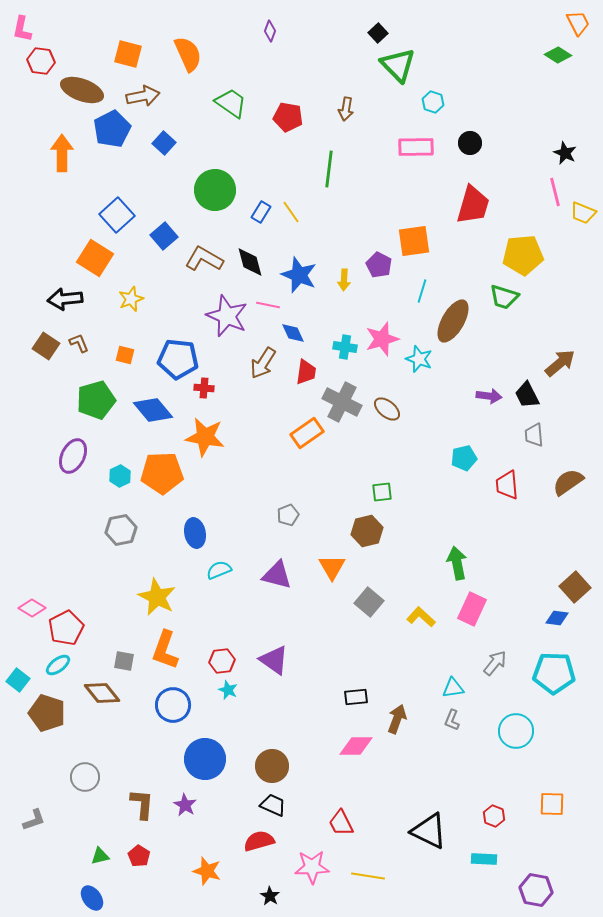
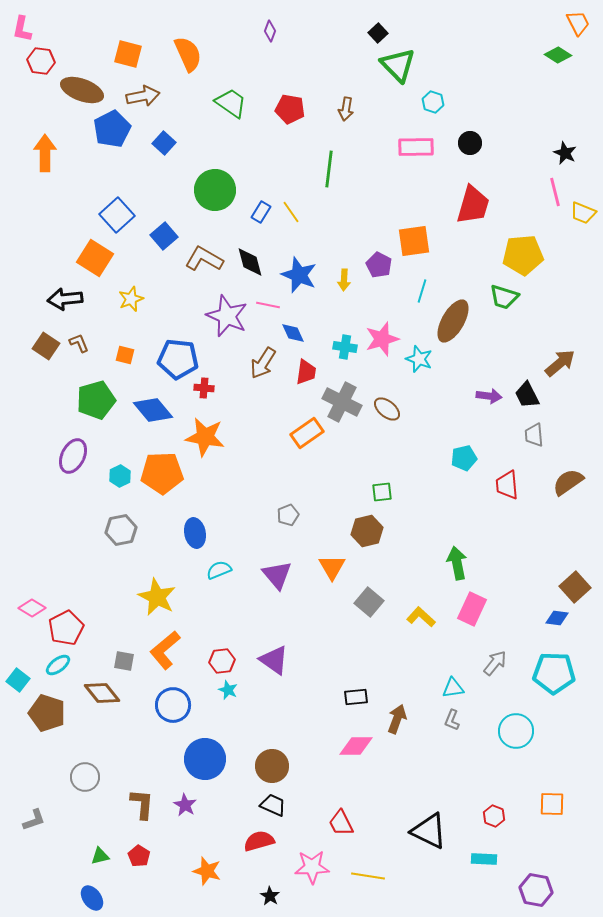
red pentagon at (288, 117): moved 2 px right, 8 px up
orange arrow at (62, 153): moved 17 px left
purple triangle at (277, 575): rotated 36 degrees clockwise
orange L-shape at (165, 650): rotated 30 degrees clockwise
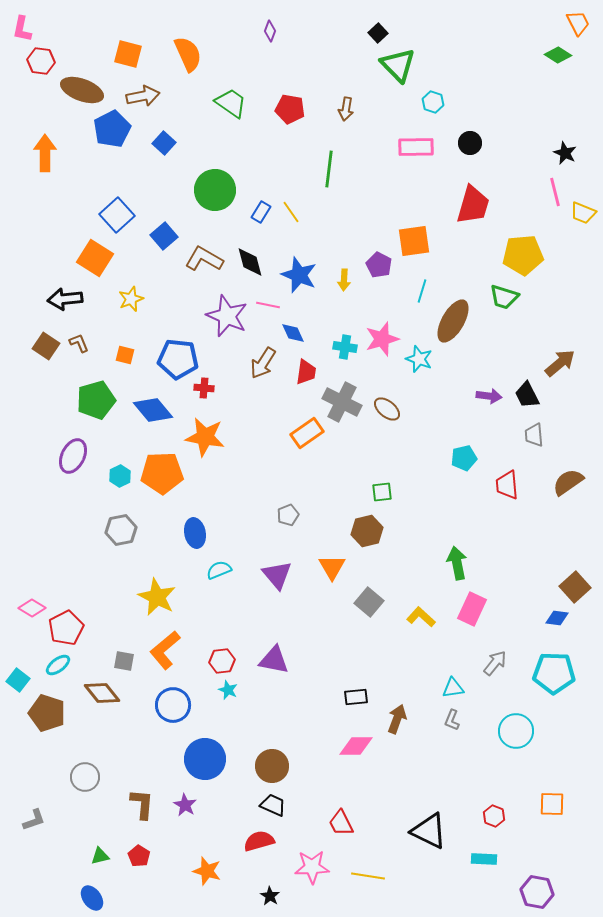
purple triangle at (274, 660): rotated 24 degrees counterclockwise
purple hexagon at (536, 890): moved 1 px right, 2 px down
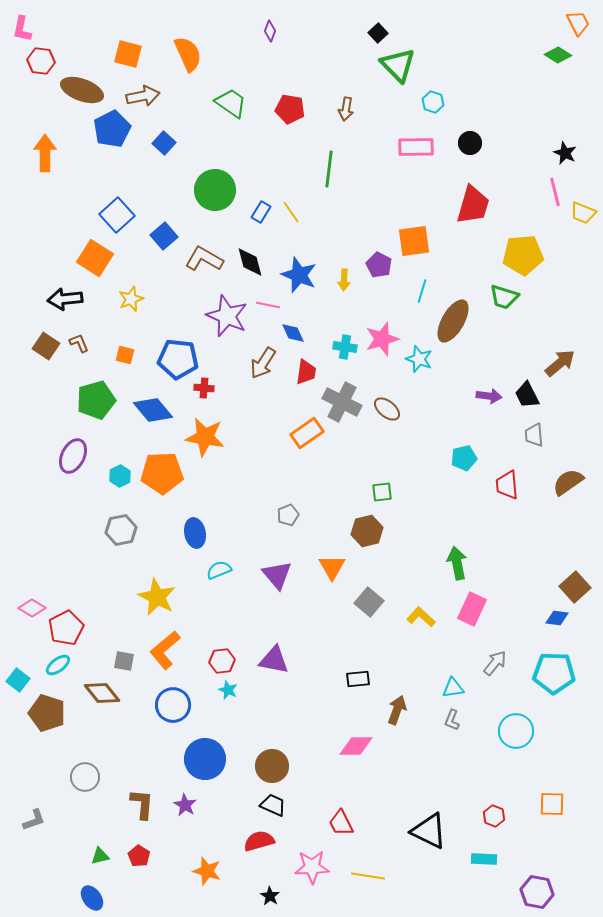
black rectangle at (356, 697): moved 2 px right, 18 px up
brown arrow at (397, 719): moved 9 px up
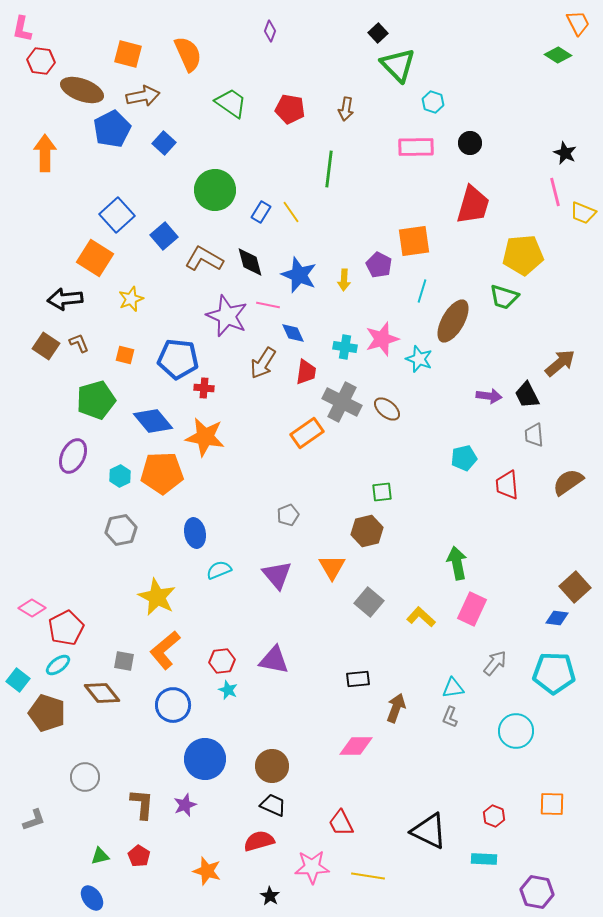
blue diamond at (153, 410): moved 11 px down
brown arrow at (397, 710): moved 1 px left, 2 px up
gray L-shape at (452, 720): moved 2 px left, 3 px up
purple star at (185, 805): rotated 20 degrees clockwise
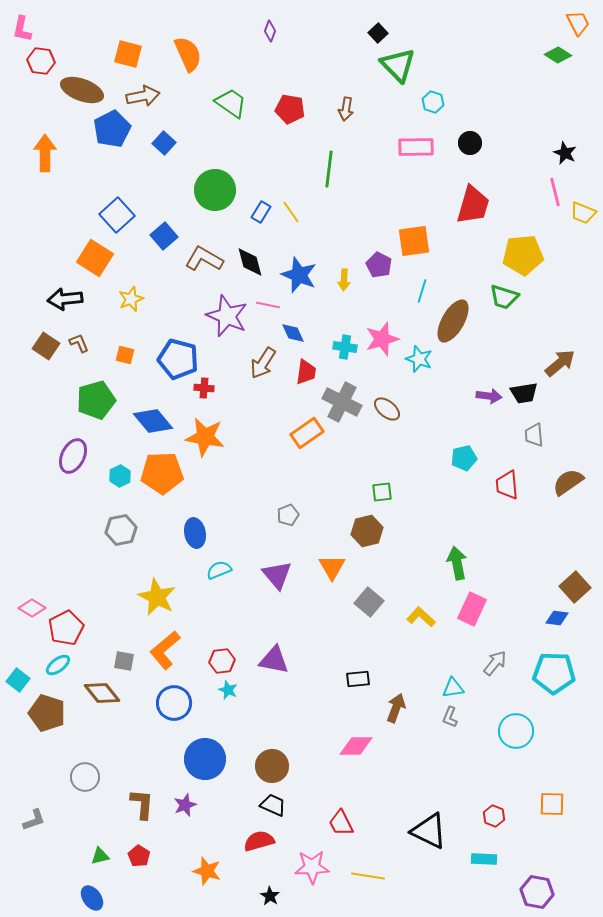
blue pentagon at (178, 359): rotated 9 degrees clockwise
black trapezoid at (527, 395): moved 3 px left, 2 px up; rotated 72 degrees counterclockwise
blue circle at (173, 705): moved 1 px right, 2 px up
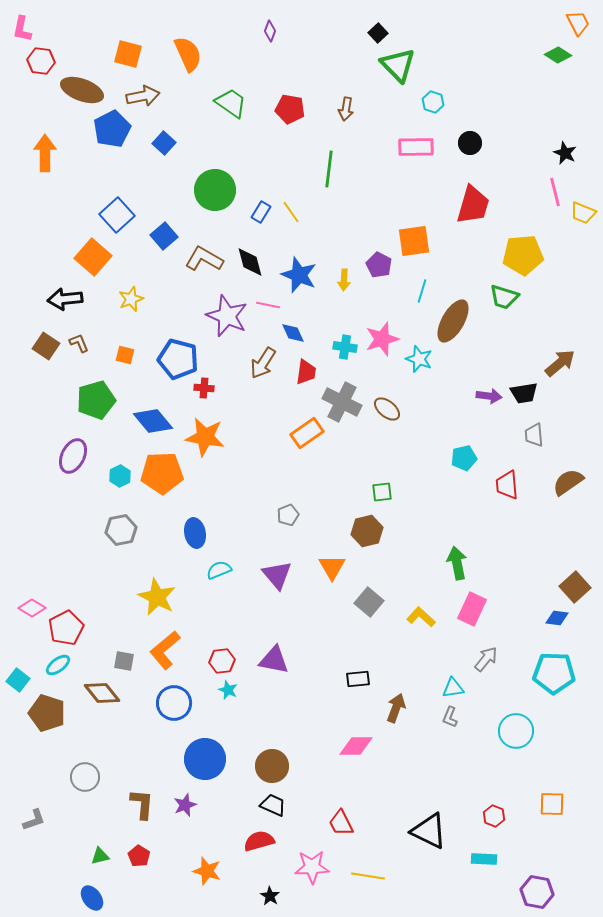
orange square at (95, 258): moved 2 px left, 1 px up; rotated 9 degrees clockwise
gray arrow at (495, 663): moved 9 px left, 4 px up
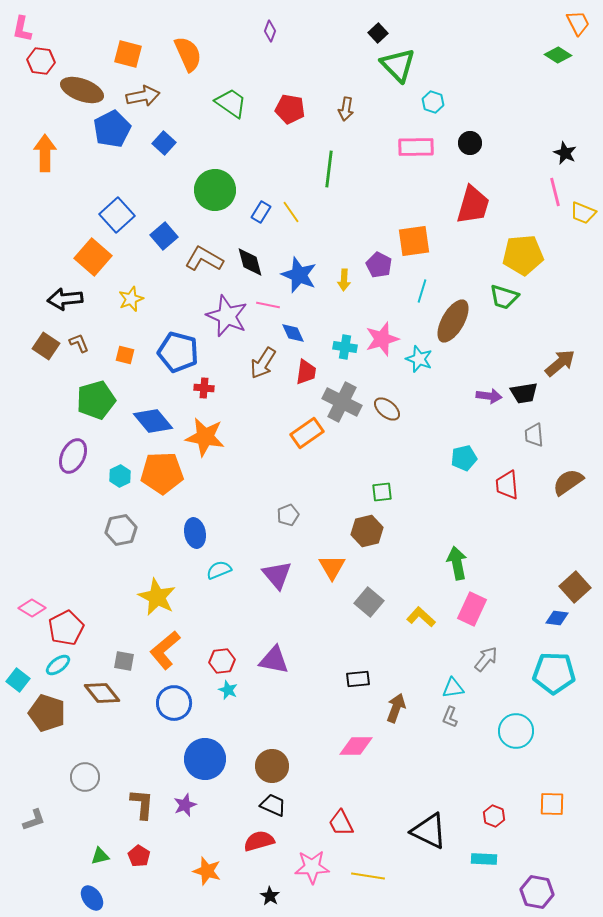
blue pentagon at (178, 359): moved 7 px up
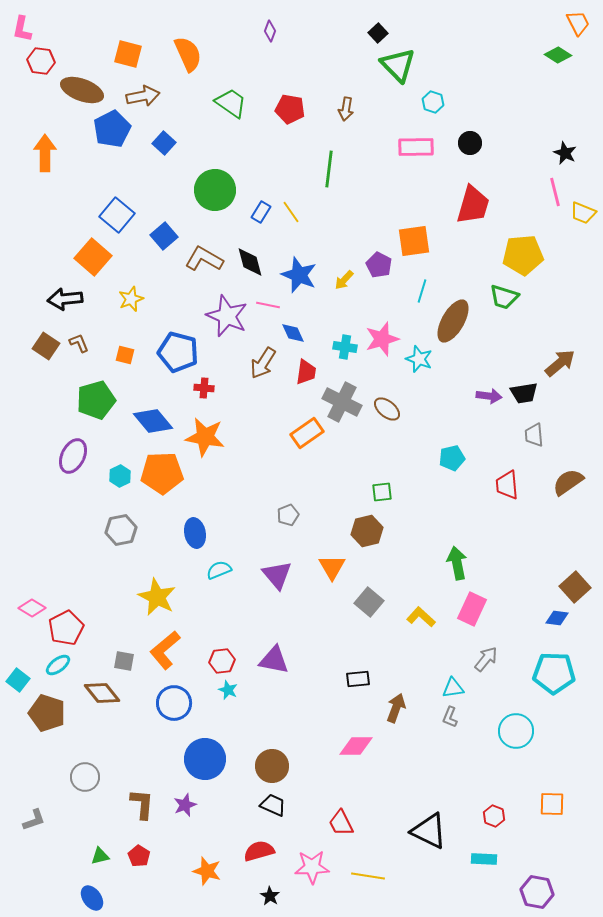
blue square at (117, 215): rotated 8 degrees counterclockwise
yellow arrow at (344, 280): rotated 40 degrees clockwise
cyan pentagon at (464, 458): moved 12 px left
red semicircle at (259, 841): moved 10 px down
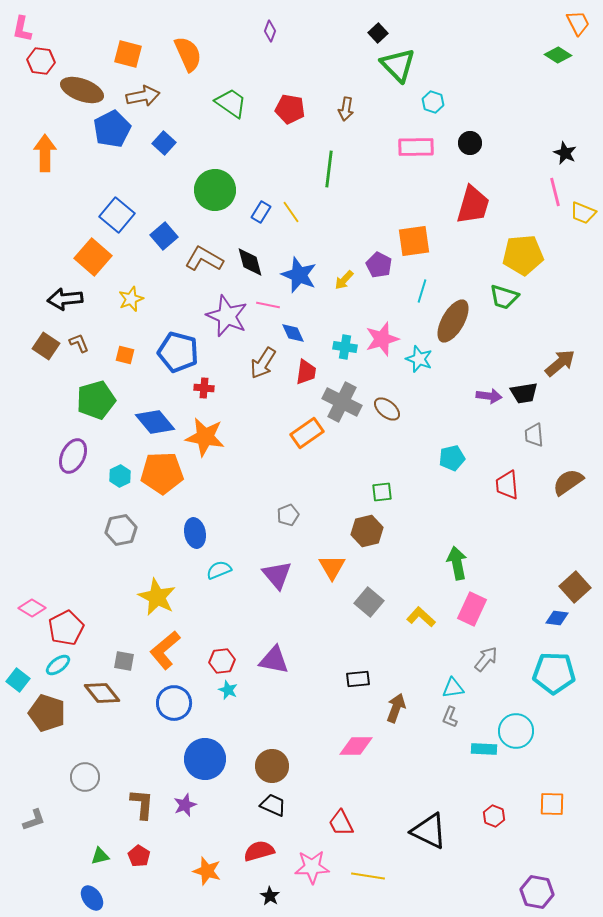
blue diamond at (153, 421): moved 2 px right, 1 px down
cyan rectangle at (484, 859): moved 110 px up
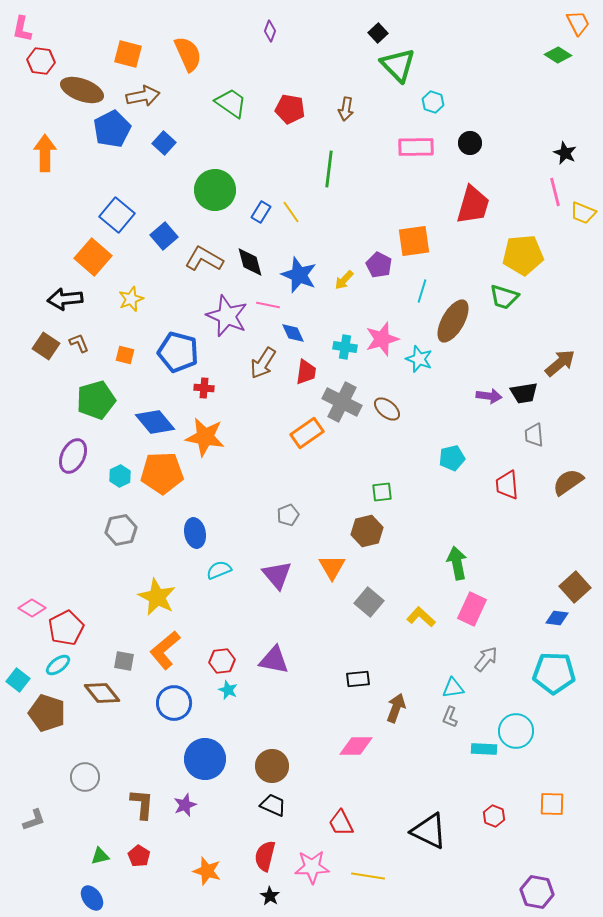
red semicircle at (259, 851): moved 6 px right, 5 px down; rotated 60 degrees counterclockwise
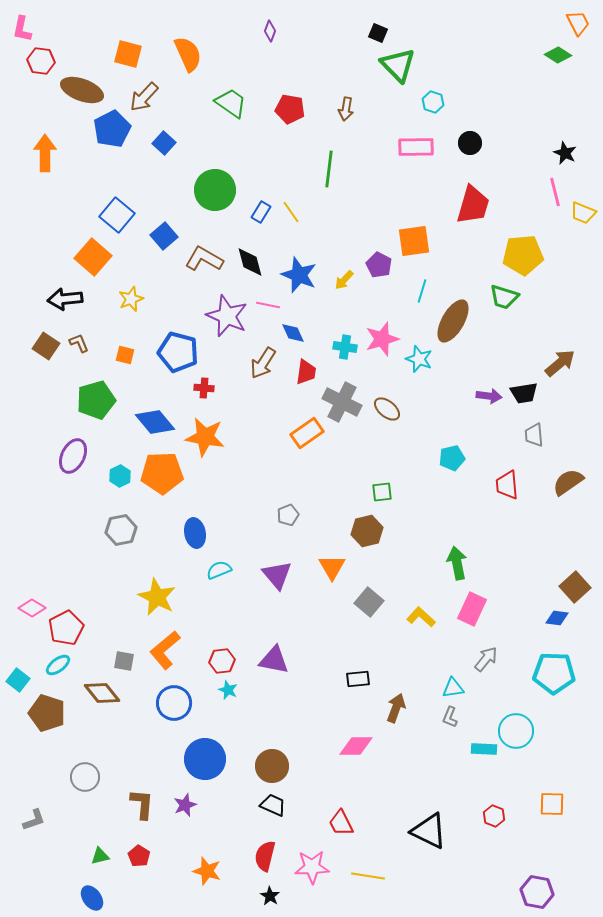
black square at (378, 33): rotated 24 degrees counterclockwise
brown arrow at (143, 96): moved 1 px right, 1 px down; rotated 144 degrees clockwise
